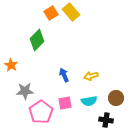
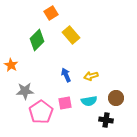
yellow rectangle: moved 23 px down
blue arrow: moved 2 px right
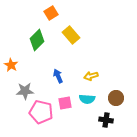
blue arrow: moved 8 px left, 1 px down
cyan semicircle: moved 2 px left, 2 px up; rotated 14 degrees clockwise
pink pentagon: rotated 25 degrees counterclockwise
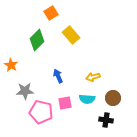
yellow arrow: moved 2 px right, 1 px down
brown circle: moved 3 px left
